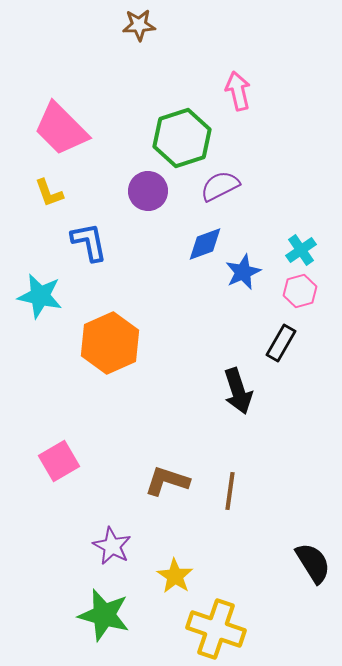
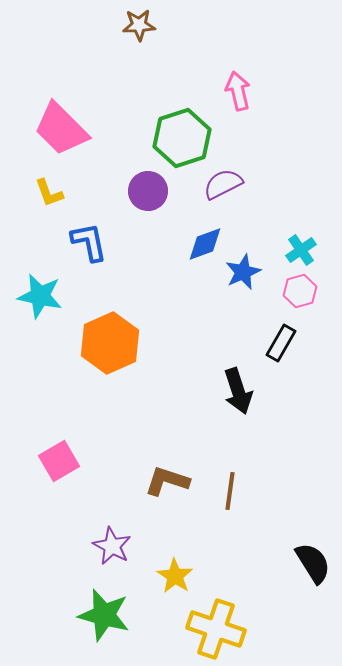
purple semicircle: moved 3 px right, 2 px up
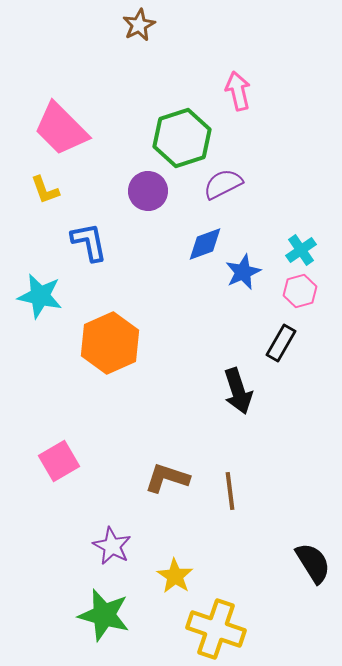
brown star: rotated 24 degrees counterclockwise
yellow L-shape: moved 4 px left, 3 px up
brown L-shape: moved 3 px up
brown line: rotated 15 degrees counterclockwise
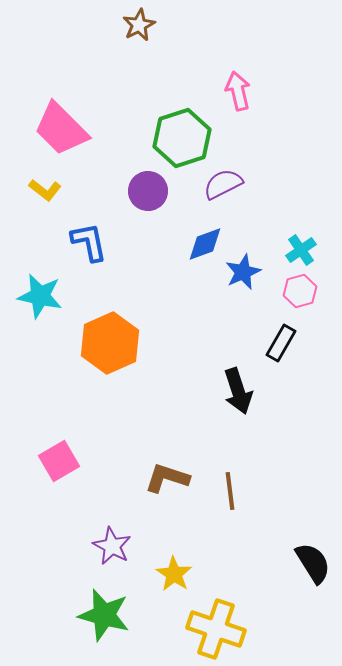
yellow L-shape: rotated 32 degrees counterclockwise
yellow star: moved 1 px left, 2 px up
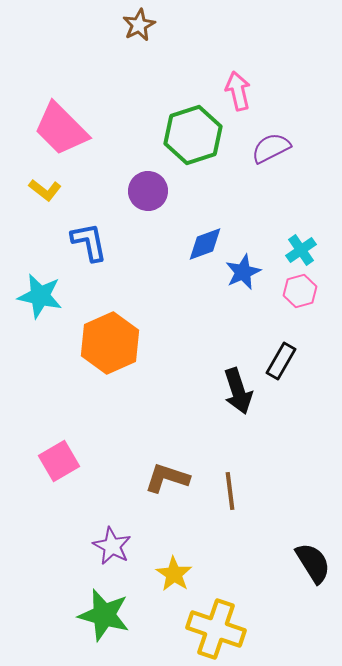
green hexagon: moved 11 px right, 3 px up
purple semicircle: moved 48 px right, 36 px up
black rectangle: moved 18 px down
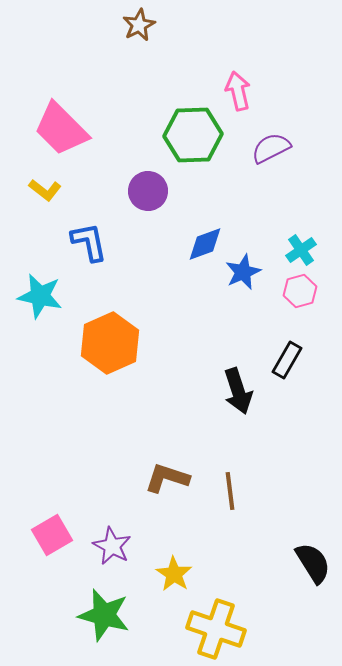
green hexagon: rotated 16 degrees clockwise
black rectangle: moved 6 px right, 1 px up
pink square: moved 7 px left, 74 px down
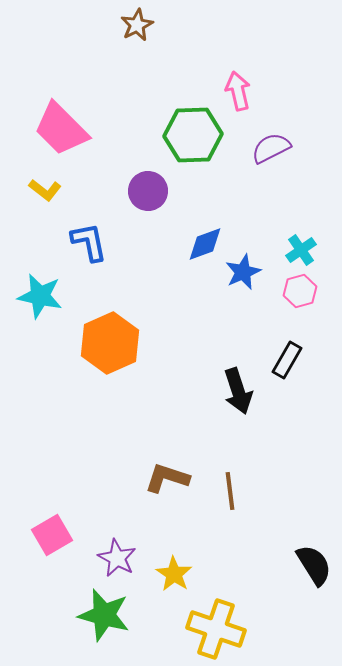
brown star: moved 2 px left
purple star: moved 5 px right, 12 px down
black semicircle: moved 1 px right, 2 px down
